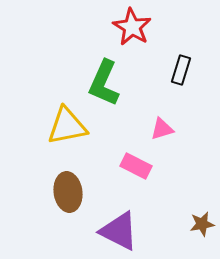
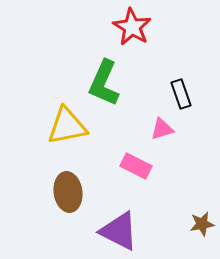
black rectangle: moved 24 px down; rotated 36 degrees counterclockwise
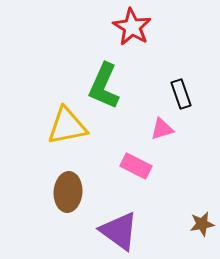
green L-shape: moved 3 px down
brown ellipse: rotated 12 degrees clockwise
purple triangle: rotated 9 degrees clockwise
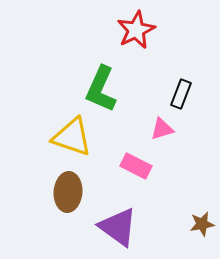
red star: moved 4 px right, 3 px down; rotated 15 degrees clockwise
green L-shape: moved 3 px left, 3 px down
black rectangle: rotated 40 degrees clockwise
yellow triangle: moved 5 px right, 11 px down; rotated 30 degrees clockwise
purple triangle: moved 1 px left, 4 px up
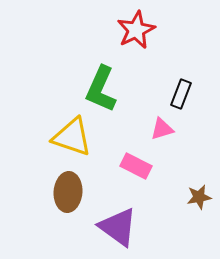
brown star: moved 3 px left, 27 px up
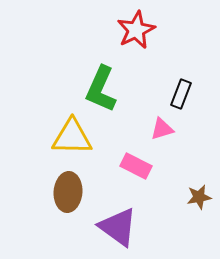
yellow triangle: rotated 18 degrees counterclockwise
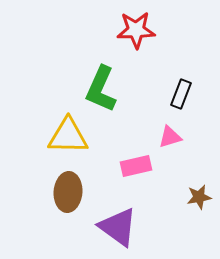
red star: rotated 24 degrees clockwise
pink triangle: moved 8 px right, 8 px down
yellow triangle: moved 4 px left, 1 px up
pink rectangle: rotated 40 degrees counterclockwise
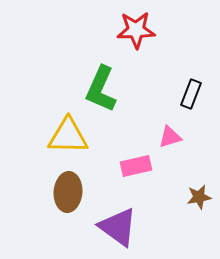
black rectangle: moved 10 px right
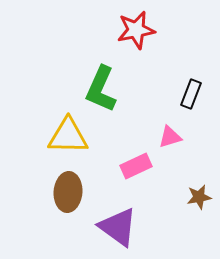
red star: rotated 9 degrees counterclockwise
pink rectangle: rotated 12 degrees counterclockwise
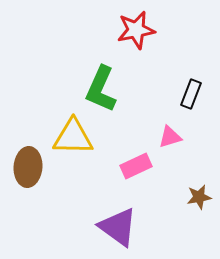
yellow triangle: moved 5 px right, 1 px down
brown ellipse: moved 40 px left, 25 px up
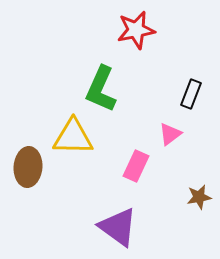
pink triangle: moved 3 px up; rotated 20 degrees counterclockwise
pink rectangle: rotated 40 degrees counterclockwise
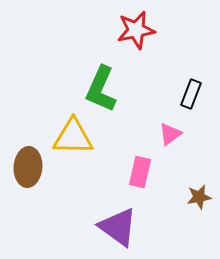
pink rectangle: moved 4 px right, 6 px down; rotated 12 degrees counterclockwise
